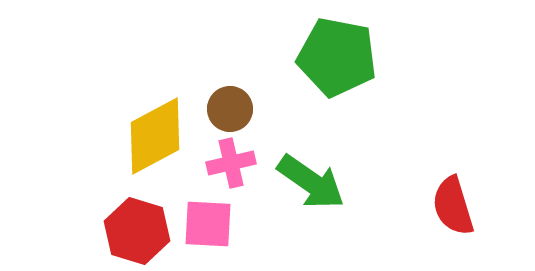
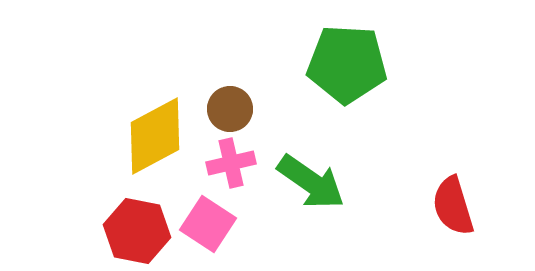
green pentagon: moved 10 px right, 7 px down; rotated 8 degrees counterclockwise
pink square: rotated 30 degrees clockwise
red hexagon: rotated 6 degrees counterclockwise
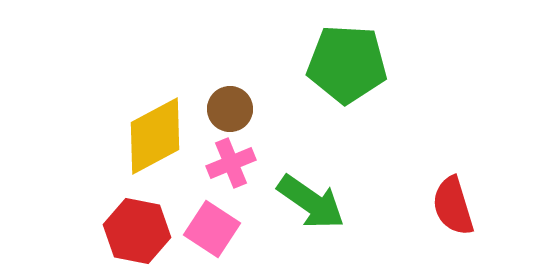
pink cross: rotated 9 degrees counterclockwise
green arrow: moved 20 px down
pink square: moved 4 px right, 5 px down
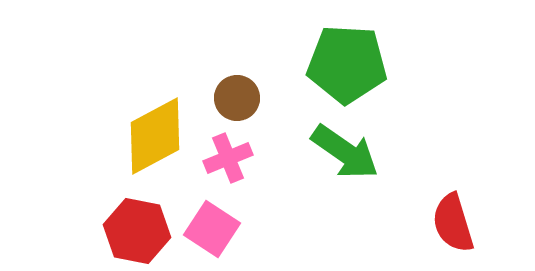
brown circle: moved 7 px right, 11 px up
pink cross: moved 3 px left, 5 px up
green arrow: moved 34 px right, 50 px up
red semicircle: moved 17 px down
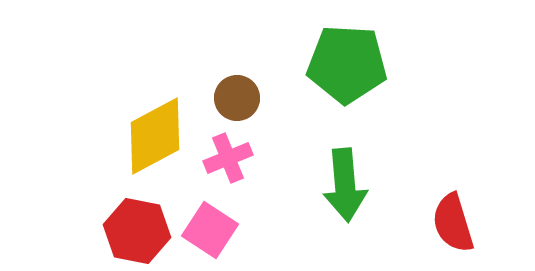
green arrow: moved 33 px down; rotated 50 degrees clockwise
pink square: moved 2 px left, 1 px down
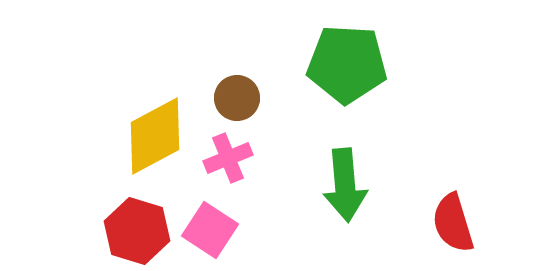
red hexagon: rotated 6 degrees clockwise
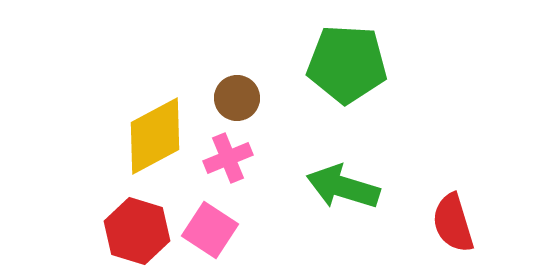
green arrow: moved 2 px left, 2 px down; rotated 112 degrees clockwise
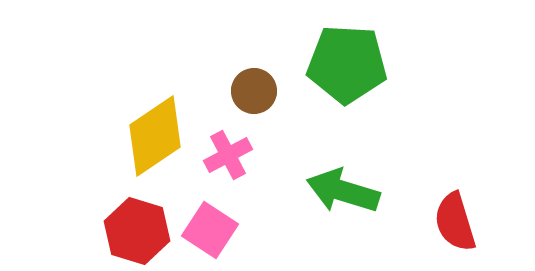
brown circle: moved 17 px right, 7 px up
yellow diamond: rotated 6 degrees counterclockwise
pink cross: moved 3 px up; rotated 6 degrees counterclockwise
green arrow: moved 4 px down
red semicircle: moved 2 px right, 1 px up
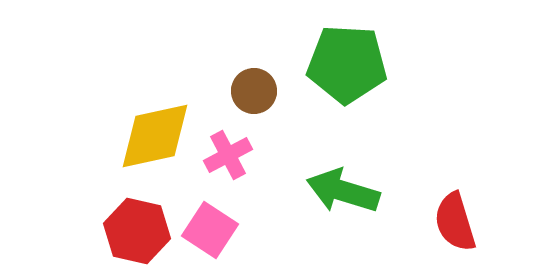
yellow diamond: rotated 22 degrees clockwise
red hexagon: rotated 4 degrees counterclockwise
